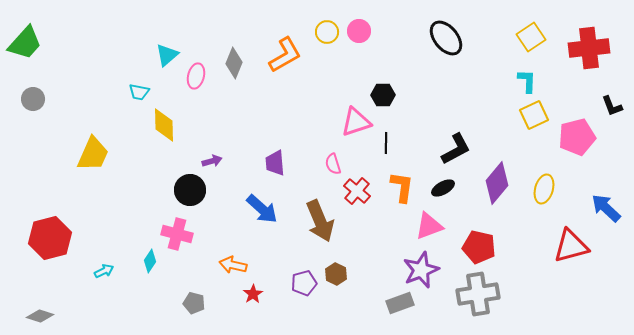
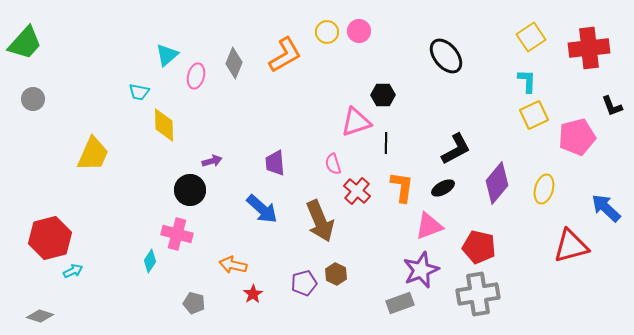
black ellipse at (446, 38): moved 18 px down
cyan arrow at (104, 271): moved 31 px left
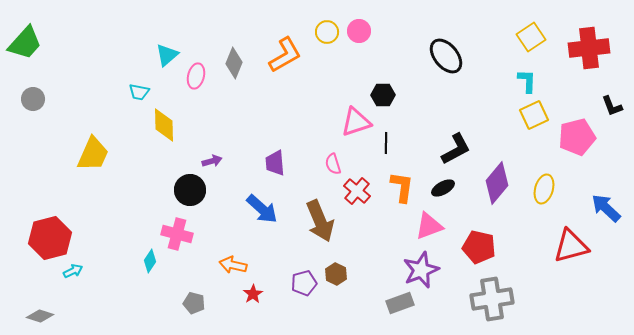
gray cross at (478, 294): moved 14 px right, 5 px down
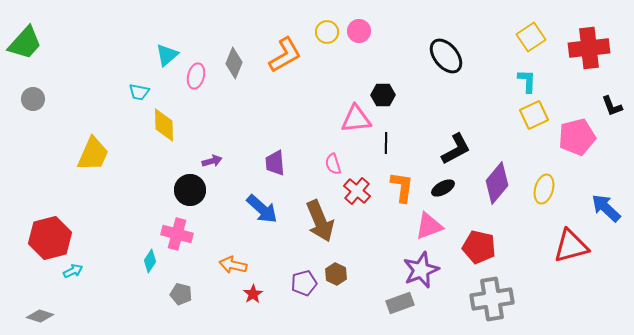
pink triangle at (356, 122): moved 3 px up; rotated 12 degrees clockwise
gray pentagon at (194, 303): moved 13 px left, 9 px up
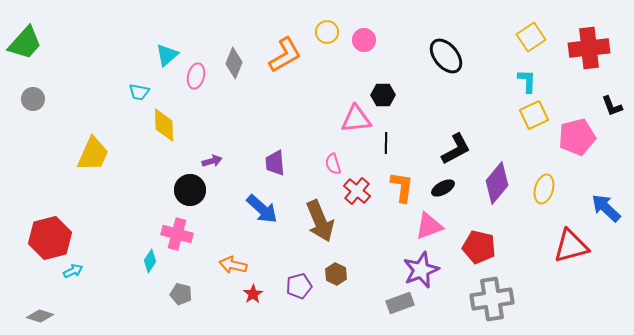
pink circle at (359, 31): moved 5 px right, 9 px down
purple pentagon at (304, 283): moved 5 px left, 3 px down
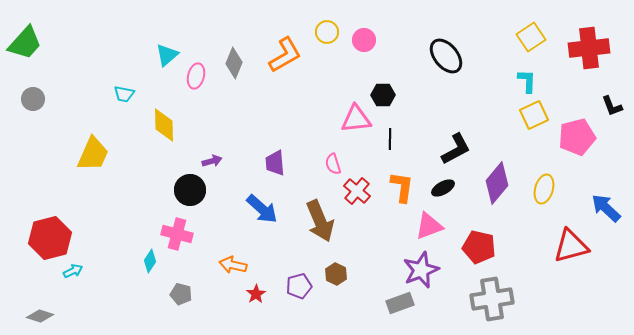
cyan trapezoid at (139, 92): moved 15 px left, 2 px down
black line at (386, 143): moved 4 px right, 4 px up
red star at (253, 294): moved 3 px right
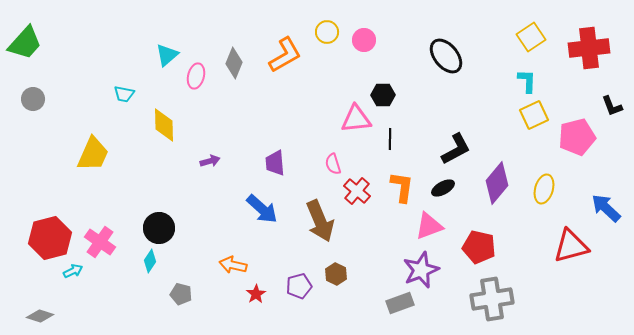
purple arrow at (212, 161): moved 2 px left
black circle at (190, 190): moved 31 px left, 38 px down
pink cross at (177, 234): moved 77 px left, 8 px down; rotated 20 degrees clockwise
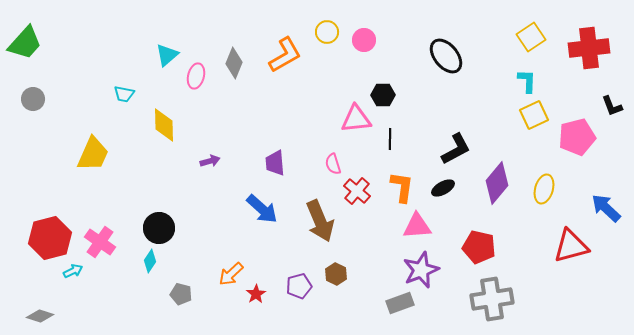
pink triangle at (429, 226): moved 12 px left; rotated 16 degrees clockwise
orange arrow at (233, 265): moved 2 px left, 9 px down; rotated 56 degrees counterclockwise
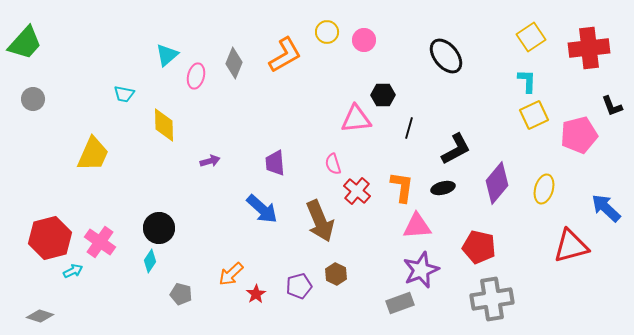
pink pentagon at (577, 137): moved 2 px right, 2 px up
black line at (390, 139): moved 19 px right, 11 px up; rotated 15 degrees clockwise
black ellipse at (443, 188): rotated 15 degrees clockwise
